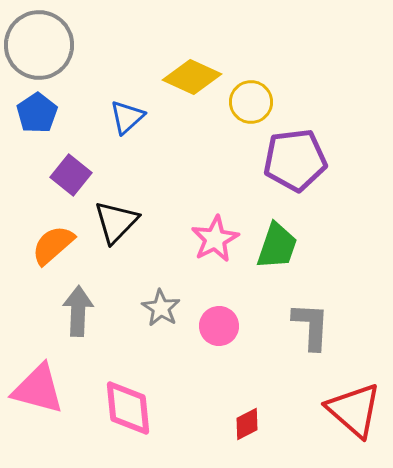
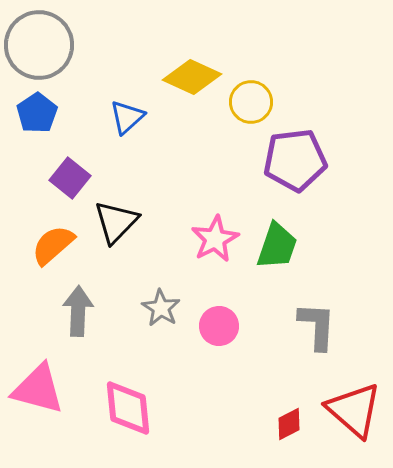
purple square: moved 1 px left, 3 px down
gray L-shape: moved 6 px right
red diamond: moved 42 px right
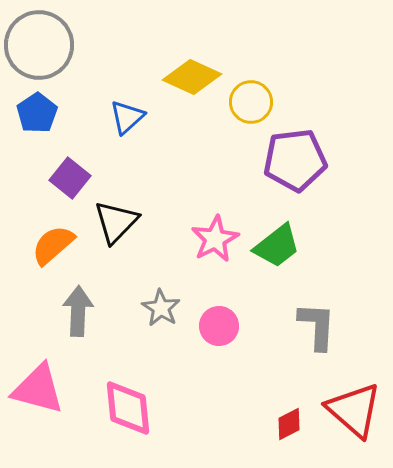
green trapezoid: rotated 33 degrees clockwise
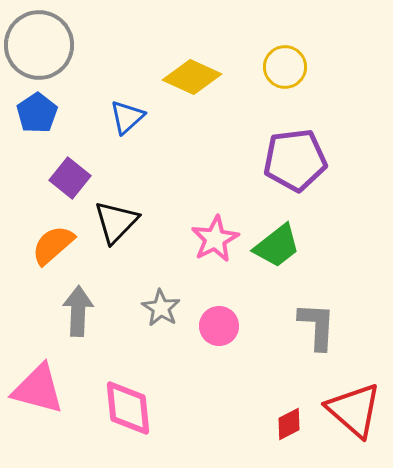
yellow circle: moved 34 px right, 35 px up
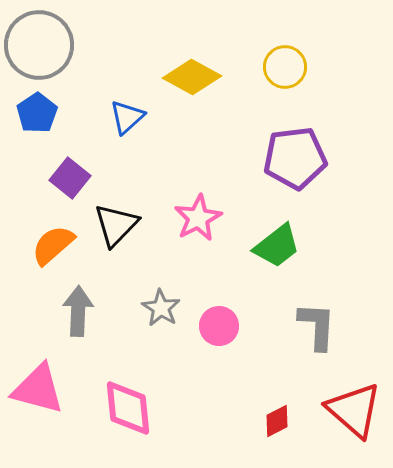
yellow diamond: rotated 4 degrees clockwise
purple pentagon: moved 2 px up
black triangle: moved 3 px down
pink star: moved 17 px left, 21 px up
red diamond: moved 12 px left, 3 px up
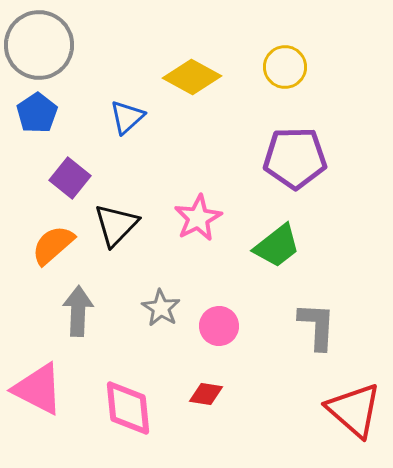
purple pentagon: rotated 6 degrees clockwise
pink triangle: rotated 12 degrees clockwise
red diamond: moved 71 px left, 27 px up; rotated 36 degrees clockwise
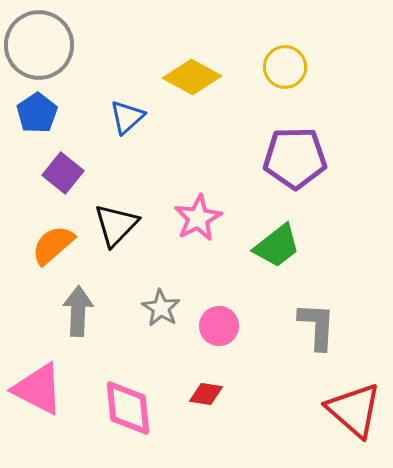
purple square: moved 7 px left, 5 px up
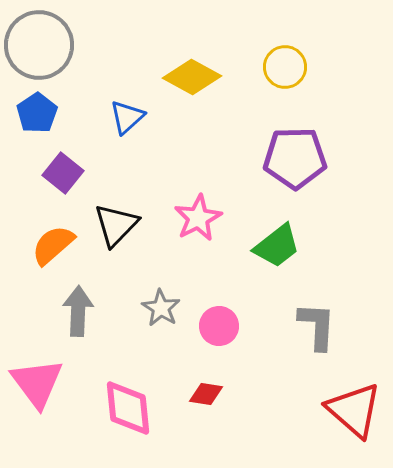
pink triangle: moved 1 px left, 6 px up; rotated 26 degrees clockwise
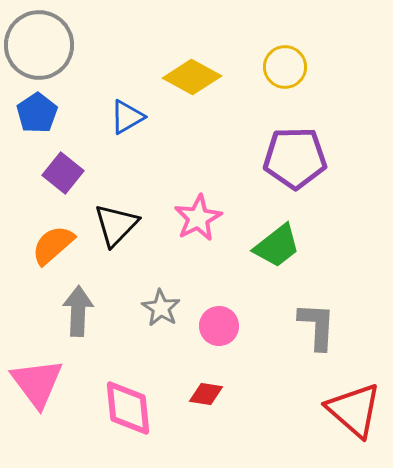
blue triangle: rotated 12 degrees clockwise
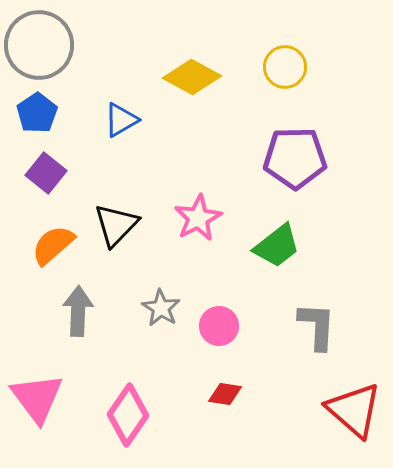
blue triangle: moved 6 px left, 3 px down
purple square: moved 17 px left
pink triangle: moved 15 px down
red diamond: moved 19 px right
pink diamond: moved 7 px down; rotated 40 degrees clockwise
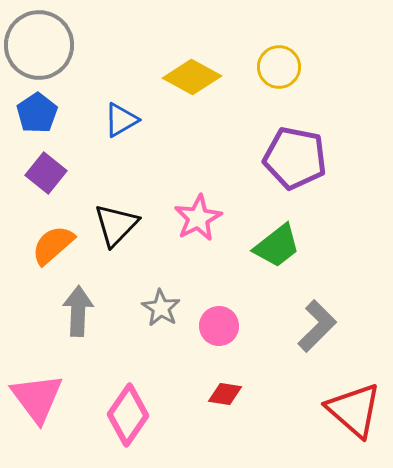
yellow circle: moved 6 px left
purple pentagon: rotated 12 degrees clockwise
gray L-shape: rotated 42 degrees clockwise
